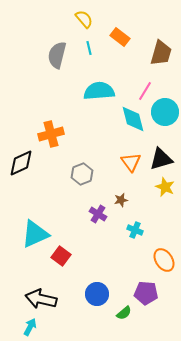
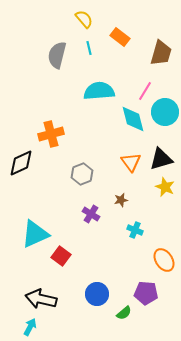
purple cross: moved 7 px left
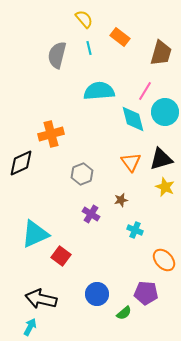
orange ellipse: rotated 10 degrees counterclockwise
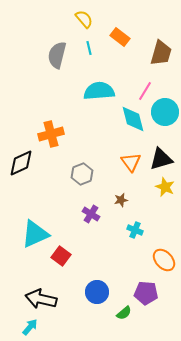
blue circle: moved 2 px up
cyan arrow: rotated 12 degrees clockwise
